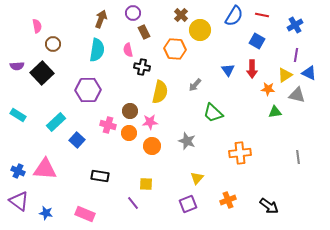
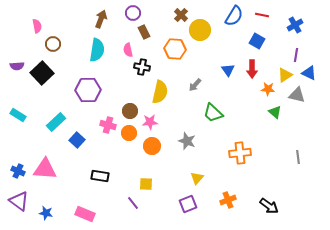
green triangle at (275, 112): rotated 48 degrees clockwise
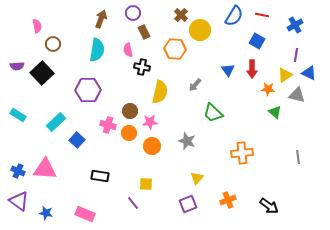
orange cross at (240, 153): moved 2 px right
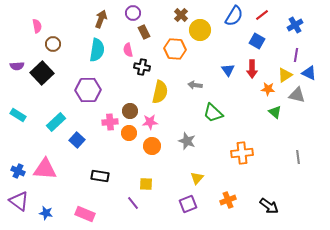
red line at (262, 15): rotated 48 degrees counterclockwise
gray arrow at (195, 85): rotated 56 degrees clockwise
pink cross at (108, 125): moved 2 px right, 3 px up; rotated 21 degrees counterclockwise
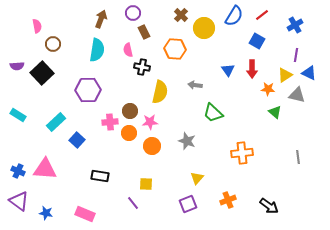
yellow circle at (200, 30): moved 4 px right, 2 px up
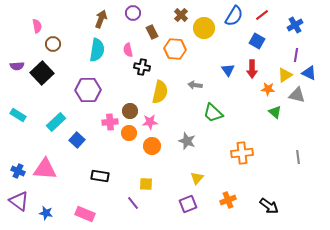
brown rectangle at (144, 32): moved 8 px right
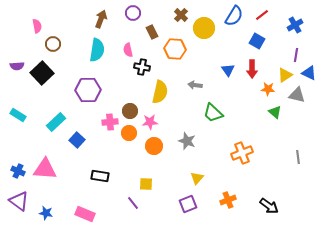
orange circle at (152, 146): moved 2 px right
orange cross at (242, 153): rotated 15 degrees counterclockwise
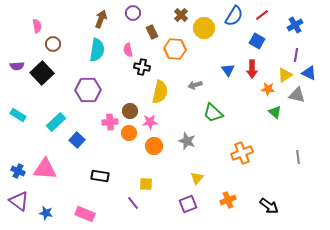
gray arrow at (195, 85): rotated 24 degrees counterclockwise
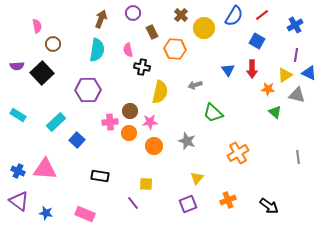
orange cross at (242, 153): moved 4 px left; rotated 10 degrees counterclockwise
